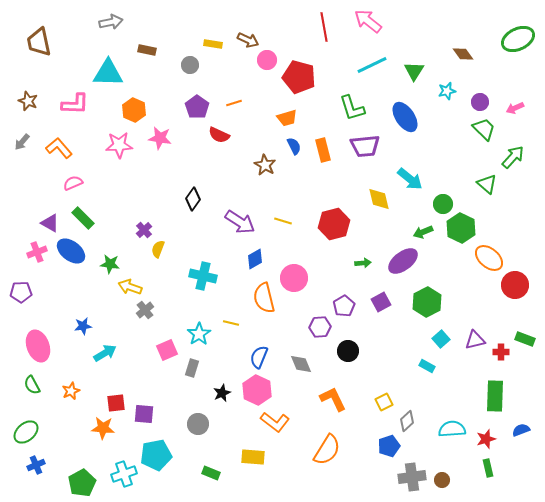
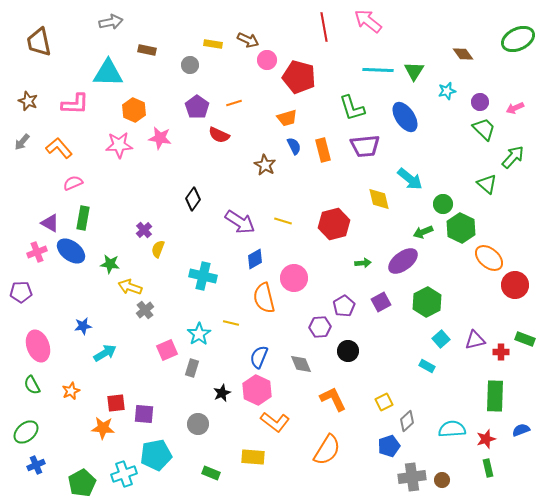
cyan line at (372, 65): moved 6 px right, 5 px down; rotated 28 degrees clockwise
green rectangle at (83, 218): rotated 55 degrees clockwise
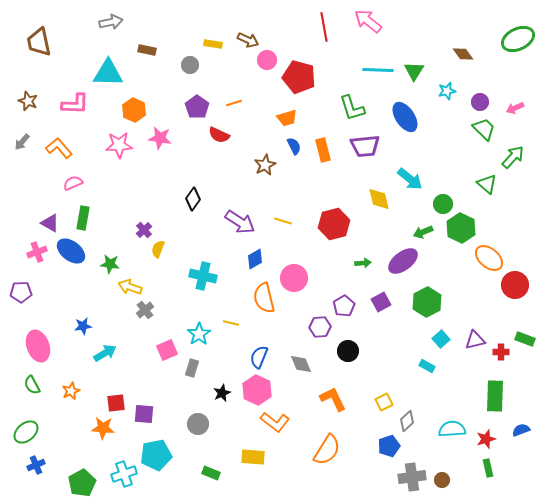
brown star at (265, 165): rotated 15 degrees clockwise
